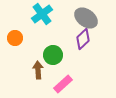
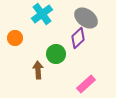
purple diamond: moved 5 px left, 1 px up
green circle: moved 3 px right, 1 px up
pink rectangle: moved 23 px right
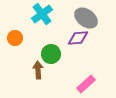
purple diamond: rotated 40 degrees clockwise
green circle: moved 5 px left
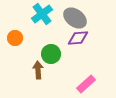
gray ellipse: moved 11 px left
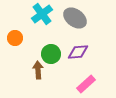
purple diamond: moved 14 px down
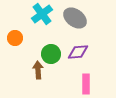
pink rectangle: rotated 48 degrees counterclockwise
